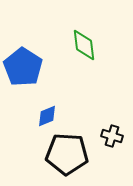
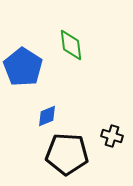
green diamond: moved 13 px left
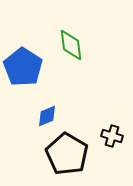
black pentagon: rotated 27 degrees clockwise
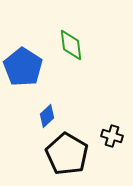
blue diamond: rotated 20 degrees counterclockwise
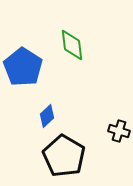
green diamond: moved 1 px right
black cross: moved 7 px right, 5 px up
black pentagon: moved 3 px left, 2 px down
